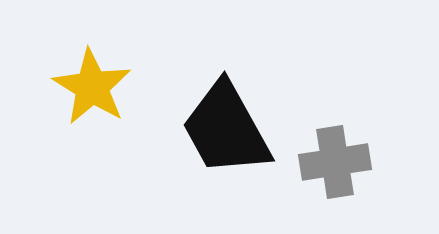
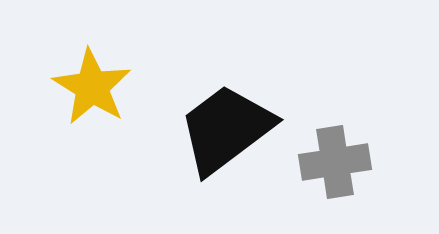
black trapezoid: rotated 82 degrees clockwise
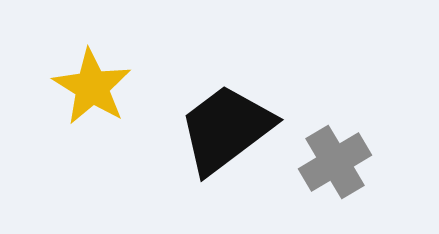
gray cross: rotated 22 degrees counterclockwise
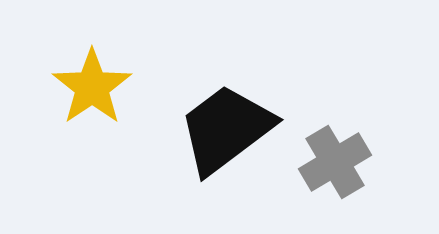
yellow star: rotated 6 degrees clockwise
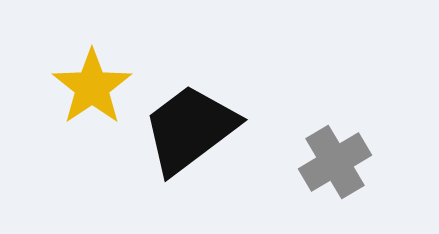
black trapezoid: moved 36 px left
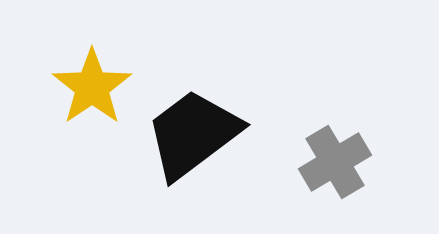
black trapezoid: moved 3 px right, 5 px down
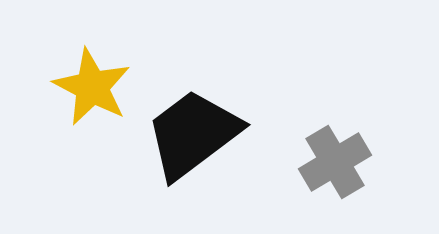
yellow star: rotated 10 degrees counterclockwise
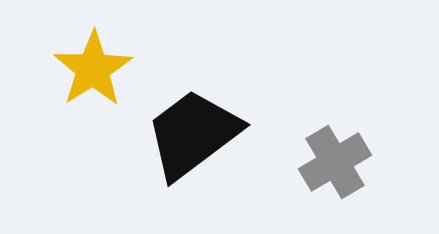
yellow star: moved 1 px right, 18 px up; rotated 12 degrees clockwise
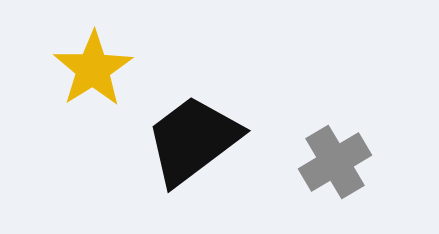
black trapezoid: moved 6 px down
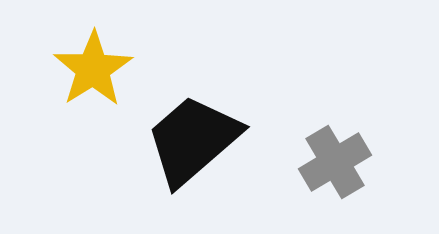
black trapezoid: rotated 4 degrees counterclockwise
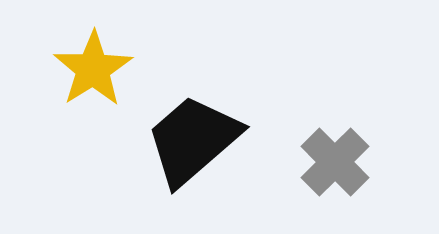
gray cross: rotated 14 degrees counterclockwise
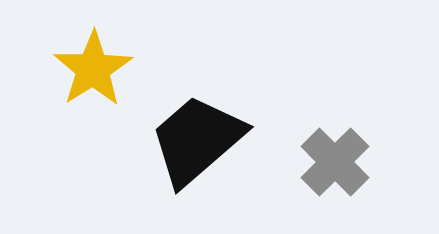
black trapezoid: moved 4 px right
